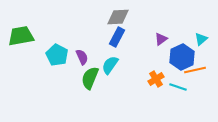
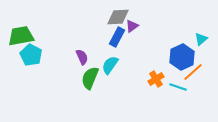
purple triangle: moved 29 px left, 13 px up
cyan pentagon: moved 26 px left
orange line: moved 2 px left, 2 px down; rotated 30 degrees counterclockwise
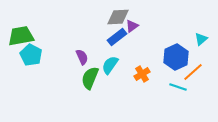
blue rectangle: rotated 24 degrees clockwise
blue hexagon: moved 6 px left
orange cross: moved 14 px left, 5 px up
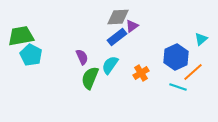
orange cross: moved 1 px left, 1 px up
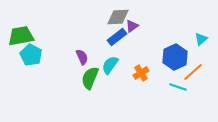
blue hexagon: moved 1 px left
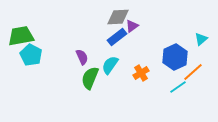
cyan line: rotated 54 degrees counterclockwise
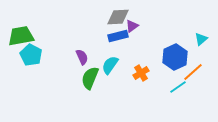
blue rectangle: moved 1 px right, 1 px up; rotated 24 degrees clockwise
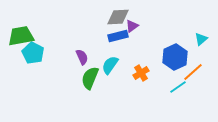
cyan pentagon: moved 2 px right, 2 px up
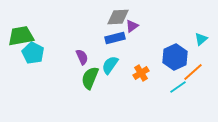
blue rectangle: moved 3 px left, 2 px down
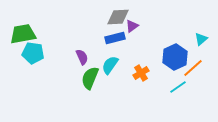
green trapezoid: moved 2 px right, 2 px up
cyan pentagon: rotated 20 degrees counterclockwise
orange line: moved 4 px up
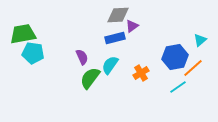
gray diamond: moved 2 px up
cyan triangle: moved 1 px left, 1 px down
blue hexagon: rotated 15 degrees clockwise
green semicircle: rotated 15 degrees clockwise
